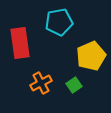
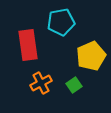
cyan pentagon: moved 2 px right
red rectangle: moved 8 px right, 2 px down
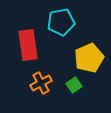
yellow pentagon: moved 2 px left, 2 px down
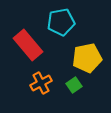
red rectangle: rotated 32 degrees counterclockwise
yellow pentagon: moved 2 px left; rotated 12 degrees clockwise
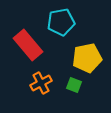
green square: rotated 35 degrees counterclockwise
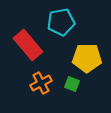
yellow pentagon: rotated 12 degrees clockwise
green square: moved 2 px left, 1 px up
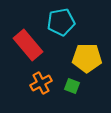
green square: moved 2 px down
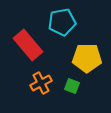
cyan pentagon: moved 1 px right
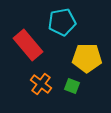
orange cross: moved 1 px down; rotated 25 degrees counterclockwise
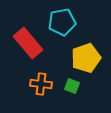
red rectangle: moved 2 px up
yellow pentagon: moved 1 px left; rotated 20 degrees counterclockwise
orange cross: rotated 30 degrees counterclockwise
